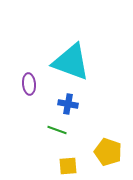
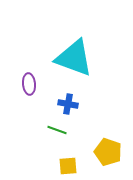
cyan triangle: moved 3 px right, 4 px up
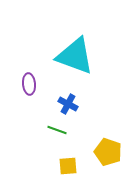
cyan triangle: moved 1 px right, 2 px up
blue cross: rotated 18 degrees clockwise
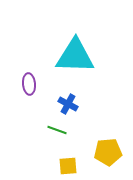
cyan triangle: rotated 18 degrees counterclockwise
yellow pentagon: rotated 24 degrees counterclockwise
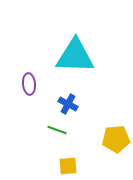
yellow pentagon: moved 8 px right, 13 px up
